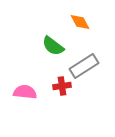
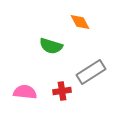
green semicircle: moved 2 px left; rotated 20 degrees counterclockwise
gray rectangle: moved 7 px right, 6 px down
red cross: moved 5 px down
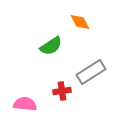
green semicircle: rotated 50 degrees counterclockwise
pink semicircle: moved 12 px down
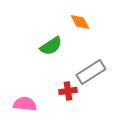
red cross: moved 6 px right
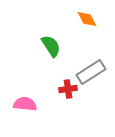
orange diamond: moved 7 px right, 3 px up
green semicircle: rotated 90 degrees counterclockwise
red cross: moved 2 px up
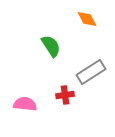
red cross: moved 3 px left, 6 px down
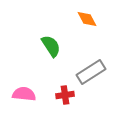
pink semicircle: moved 1 px left, 10 px up
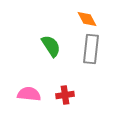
gray rectangle: moved 23 px up; rotated 52 degrees counterclockwise
pink semicircle: moved 5 px right
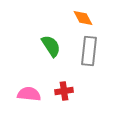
orange diamond: moved 4 px left, 1 px up
gray rectangle: moved 2 px left, 2 px down
red cross: moved 1 px left, 4 px up
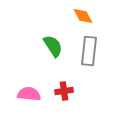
orange diamond: moved 2 px up
green semicircle: moved 2 px right
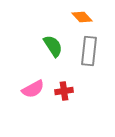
orange diamond: moved 1 px left, 1 px down; rotated 15 degrees counterclockwise
pink semicircle: moved 4 px right, 5 px up; rotated 145 degrees clockwise
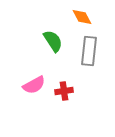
orange diamond: rotated 15 degrees clockwise
green semicircle: moved 5 px up
pink semicircle: moved 1 px right, 4 px up
